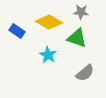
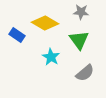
yellow diamond: moved 4 px left, 1 px down
blue rectangle: moved 4 px down
green triangle: moved 2 px right, 2 px down; rotated 35 degrees clockwise
cyan star: moved 3 px right, 2 px down
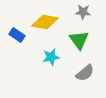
gray star: moved 2 px right
yellow diamond: moved 1 px up; rotated 20 degrees counterclockwise
cyan star: rotated 30 degrees clockwise
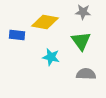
blue rectangle: rotated 28 degrees counterclockwise
green triangle: moved 2 px right, 1 px down
cyan star: rotated 24 degrees clockwise
gray semicircle: moved 1 px right, 1 px down; rotated 138 degrees counterclockwise
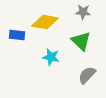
green triangle: rotated 10 degrees counterclockwise
gray semicircle: moved 1 px right, 1 px down; rotated 48 degrees counterclockwise
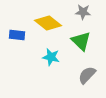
yellow diamond: moved 3 px right, 1 px down; rotated 28 degrees clockwise
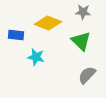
yellow diamond: rotated 16 degrees counterclockwise
blue rectangle: moved 1 px left
cyan star: moved 15 px left
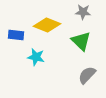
yellow diamond: moved 1 px left, 2 px down
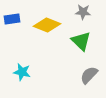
blue rectangle: moved 4 px left, 16 px up; rotated 14 degrees counterclockwise
cyan star: moved 14 px left, 15 px down
gray semicircle: moved 2 px right
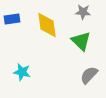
yellow diamond: rotated 60 degrees clockwise
